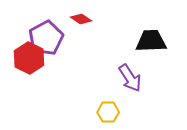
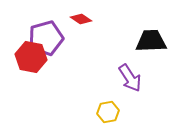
purple pentagon: rotated 12 degrees clockwise
red hexagon: moved 2 px right, 1 px up; rotated 16 degrees counterclockwise
yellow hexagon: rotated 10 degrees counterclockwise
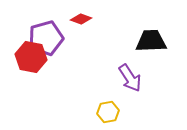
red diamond: rotated 15 degrees counterclockwise
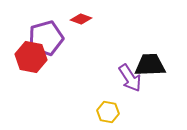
black trapezoid: moved 1 px left, 24 px down
yellow hexagon: rotated 20 degrees clockwise
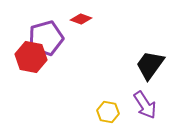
black trapezoid: rotated 52 degrees counterclockwise
purple arrow: moved 15 px right, 27 px down
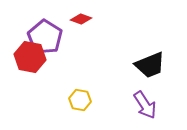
purple pentagon: moved 1 px left, 1 px up; rotated 24 degrees counterclockwise
red hexagon: moved 1 px left
black trapezoid: rotated 148 degrees counterclockwise
yellow hexagon: moved 28 px left, 12 px up
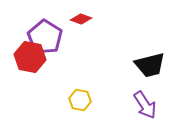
black trapezoid: rotated 8 degrees clockwise
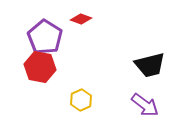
red hexagon: moved 10 px right, 10 px down
yellow hexagon: moved 1 px right; rotated 25 degrees clockwise
purple arrow: rotated 20 degrees counterclockwise
